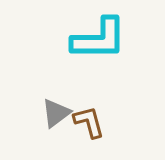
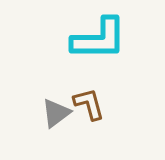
brown L-shape: moved 18 px up
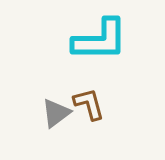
cyan L-shape: moved 1 px right, 1 px down
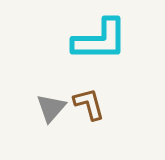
gray triangle: moved 5 px left, 5 px up; rotated 12 degrees counterclockwise
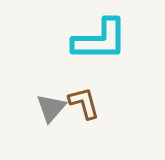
brown L-shape: moved 5 px left, 1 px up
